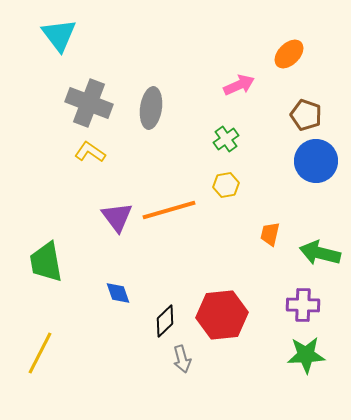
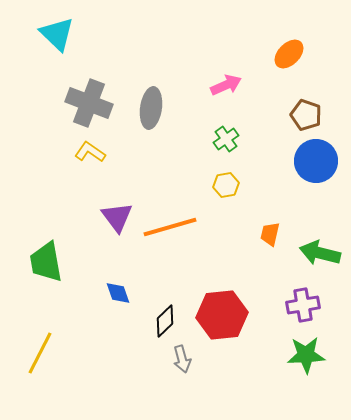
cyan triangle: moved 2 px left, 1 px up; rotated 9 degrees counterclockwise
pink arrow: moved 13 px left
orange line: moved 1 px right, 17 px down
purple cross: rotated 12 degrees counterclockwise
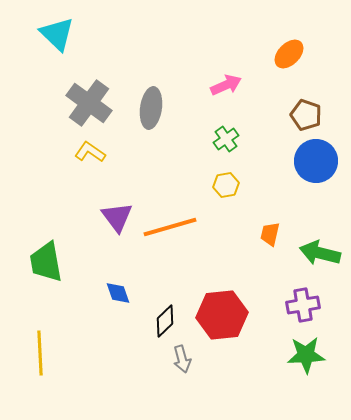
gray cross: rotated 15 degrees clockwise
yellow line: rotated 30 degrees counterclockwise
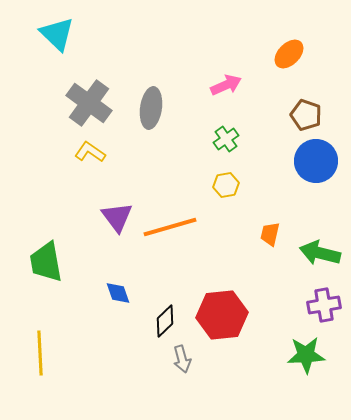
purple cross: moved 21 px right
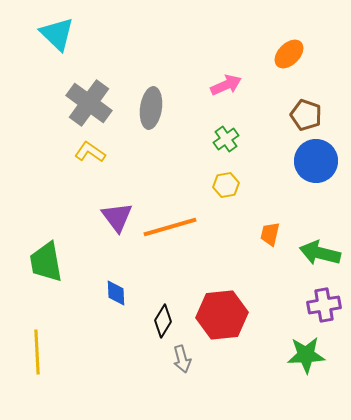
blue diamond: moved 2 px left; rotated 16 degrees clockwise
black diamond: moved 2 px left; rotated 16 degrees counterclockwise
yellow line: moved 3 px left, 1 px up
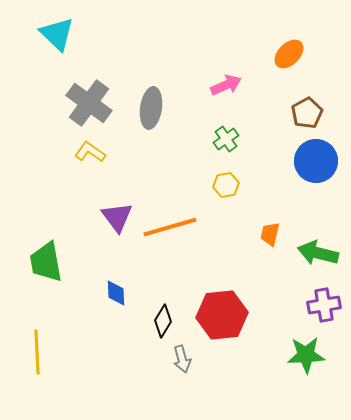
brown pentagon: moved 1 px right, 2 px up; rotated 24 degrees clockwise
green arrow: moved 2 px left
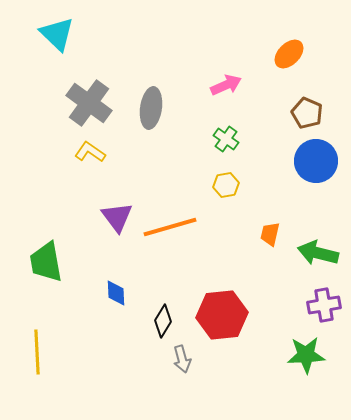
brown pentagon: rotated 20 degrees counterclockwise
green cross: rotated 20 degrees counterclockwise
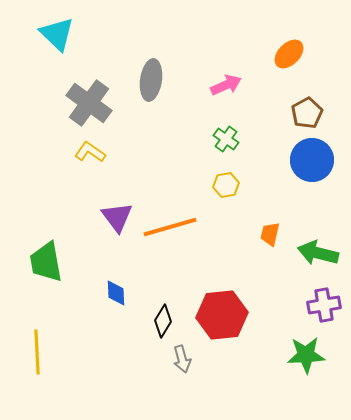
gray ellipse: moved 28 px up
brown pentagon: rotated 20 degrees clockwise
blue circle: moved 4 px left, 1 px up
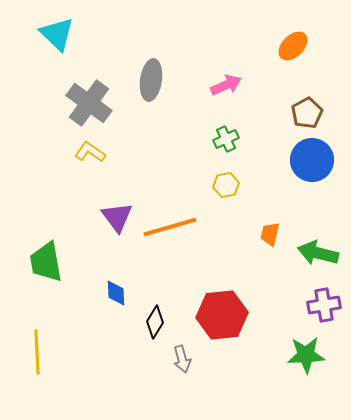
orange ellipse: moved 4 px right, 8 px up
green cross: rotated 30 degrees clockwise
black diamond: moved 8 px left, 1 px down
